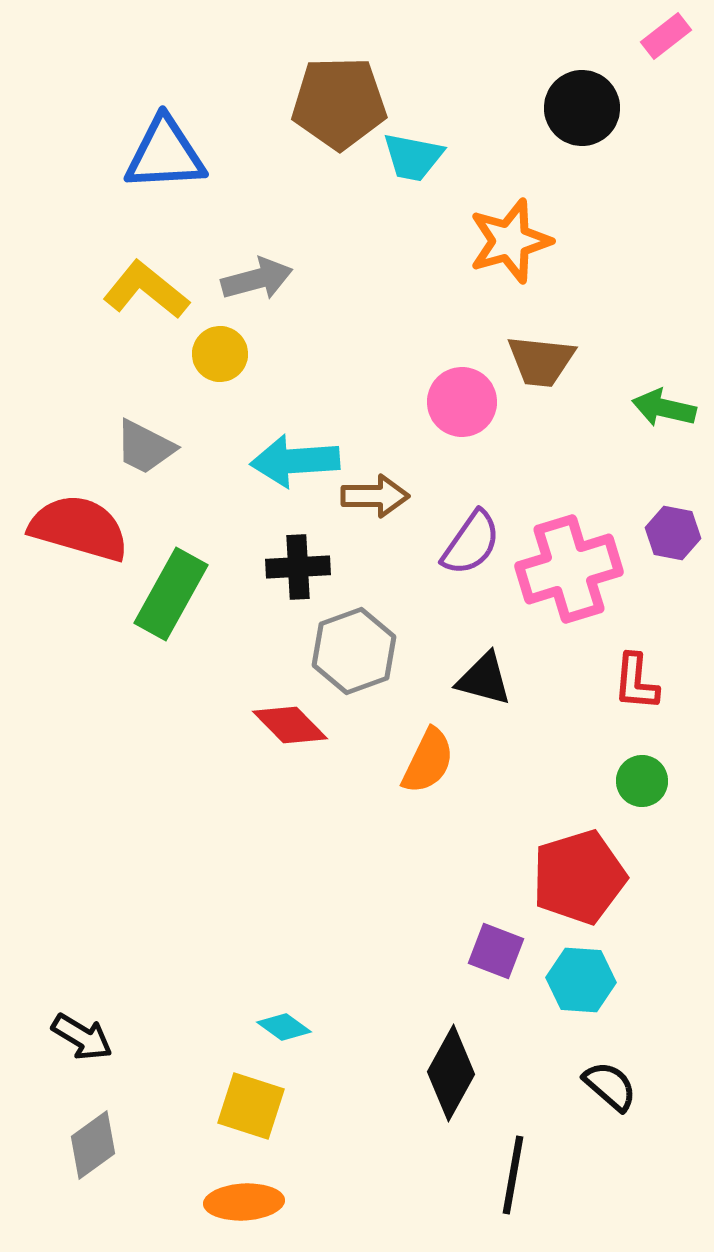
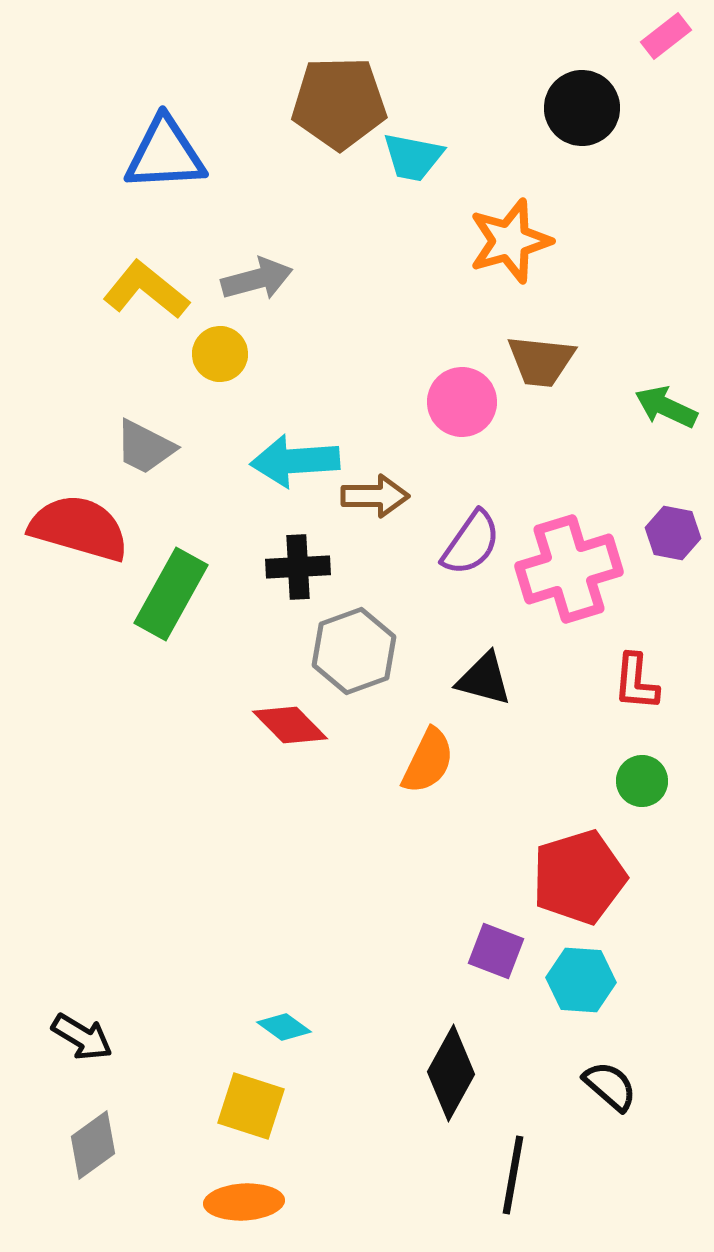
green arrow: moved 2 px right, 1 px up; rotated 12 degrees clockwise
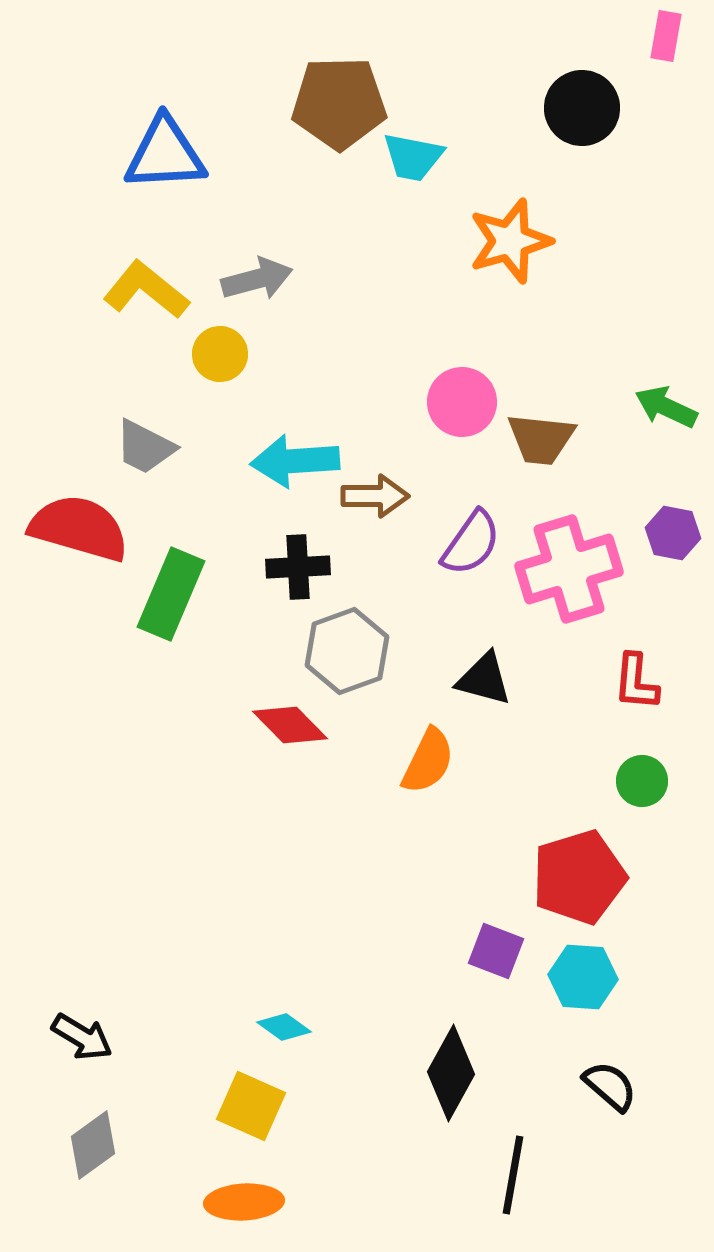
pink rectangle: rotated 42 degrees counterclockwise
brown trapezoid: moved 78 px down
green rectangle: rotated 6 degrees counterclockwise
gray hexagon: moved 7 px left
cyan hexagon: moved 2 px right, 3 px up
yellow square: rotated 6 degrees clockwise
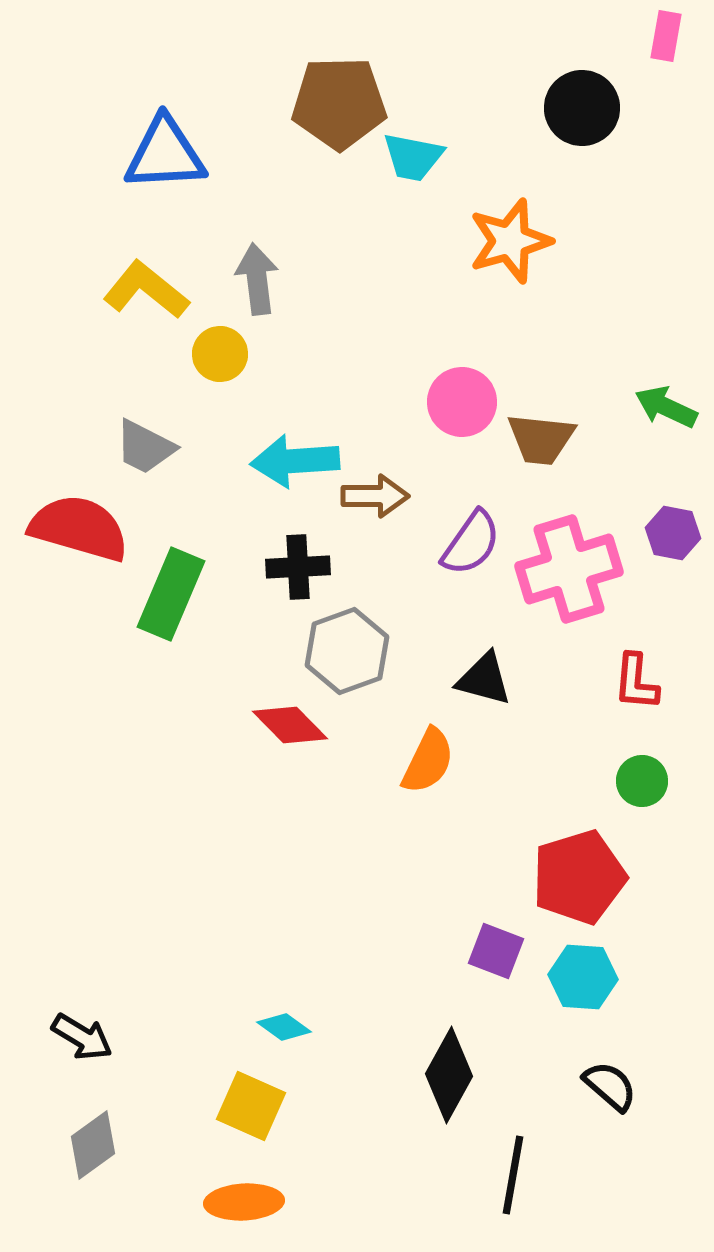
gray arrow: rotated 82 degrees counterclockwise
black diamond: moved 2 px left, 2 px down
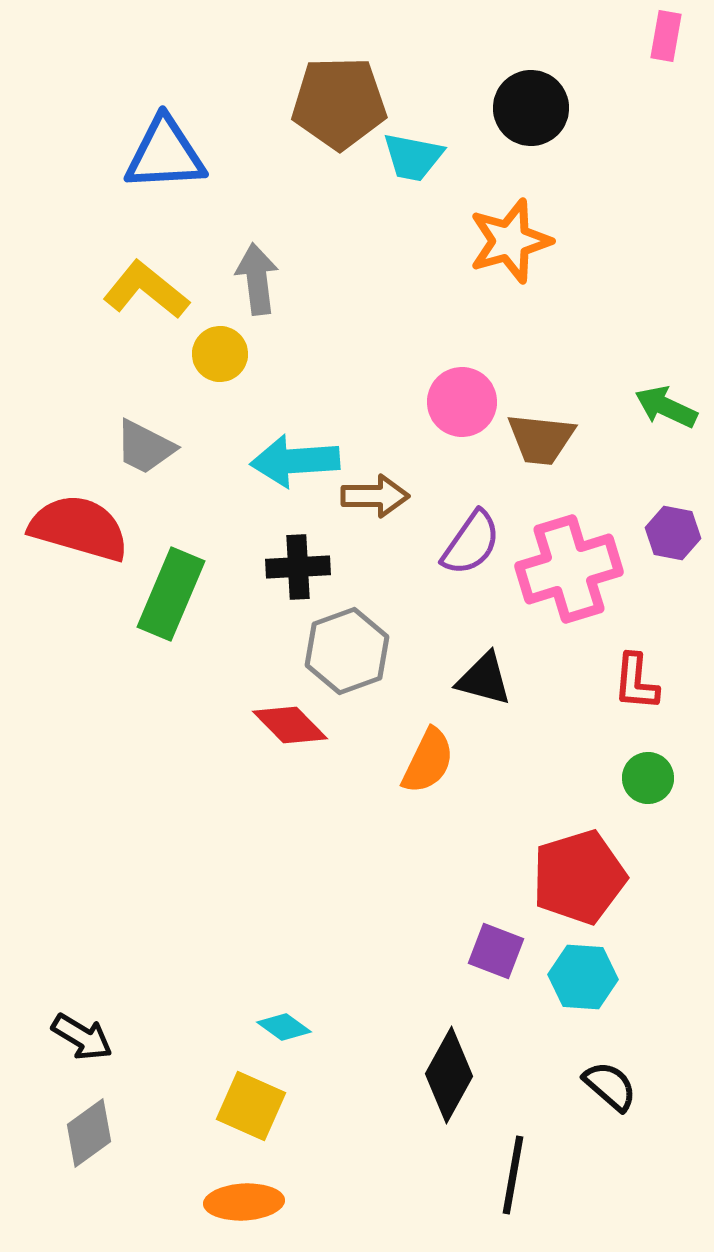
black circle: moved 51 px left
green circle: moved 6 px right, 3 px up
gray diamond: moved 4 px left, 12 px up
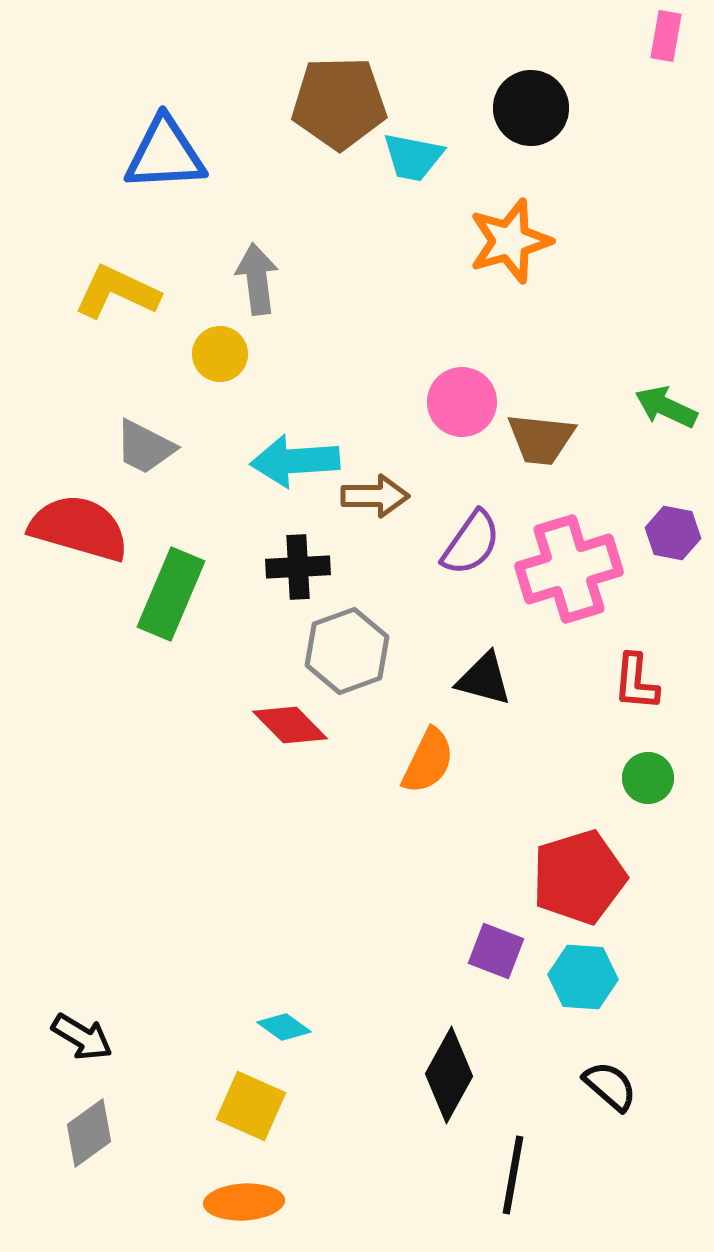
yellow L-shape: moved 29 px left, 2 px down; rotated 14 degrees counterclockwise
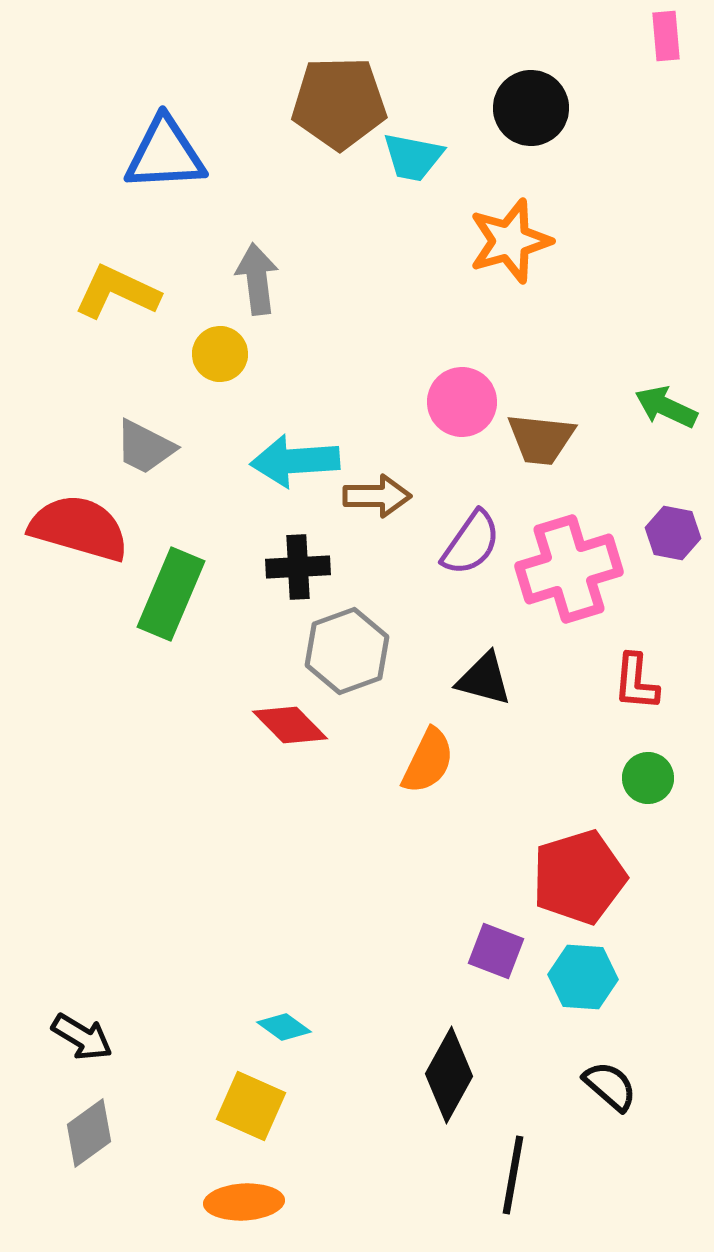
pink rectangle: rotated 15 degrees counterclockwise
brown arrow: moved 2 px right
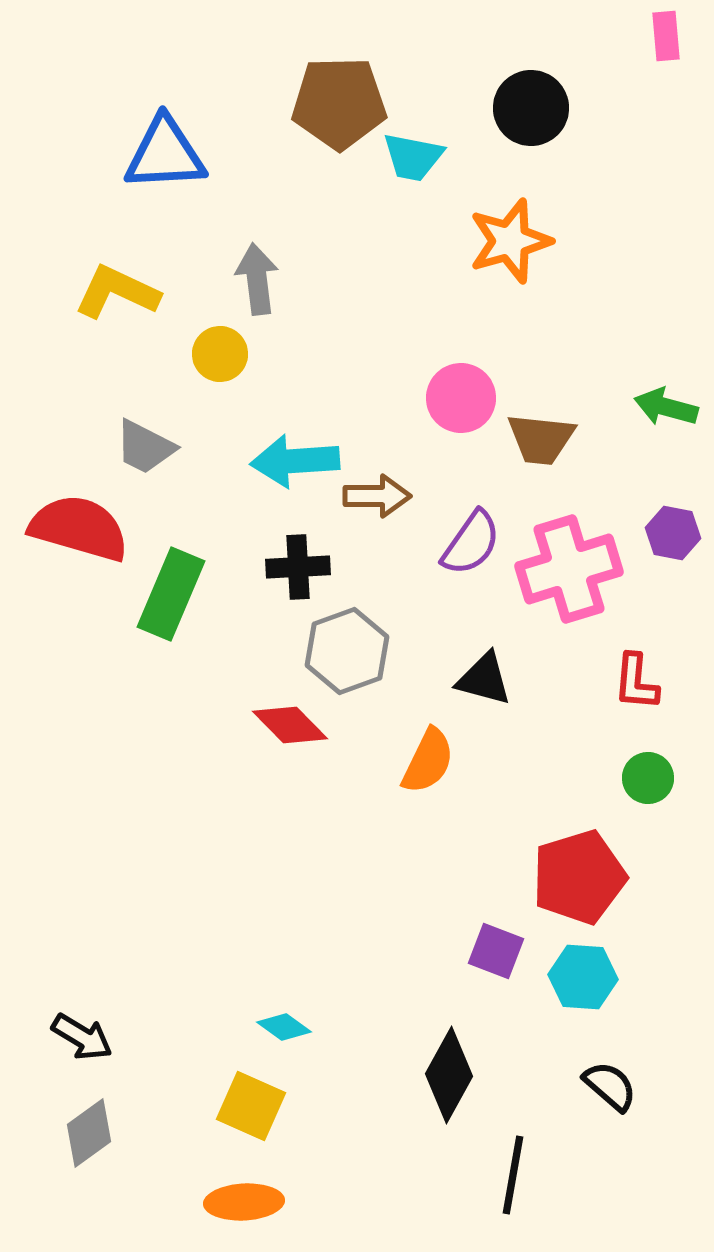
pink circle: moved 1 px left, 4 px up
green arrow: rotated 10 degrees counterclockwise
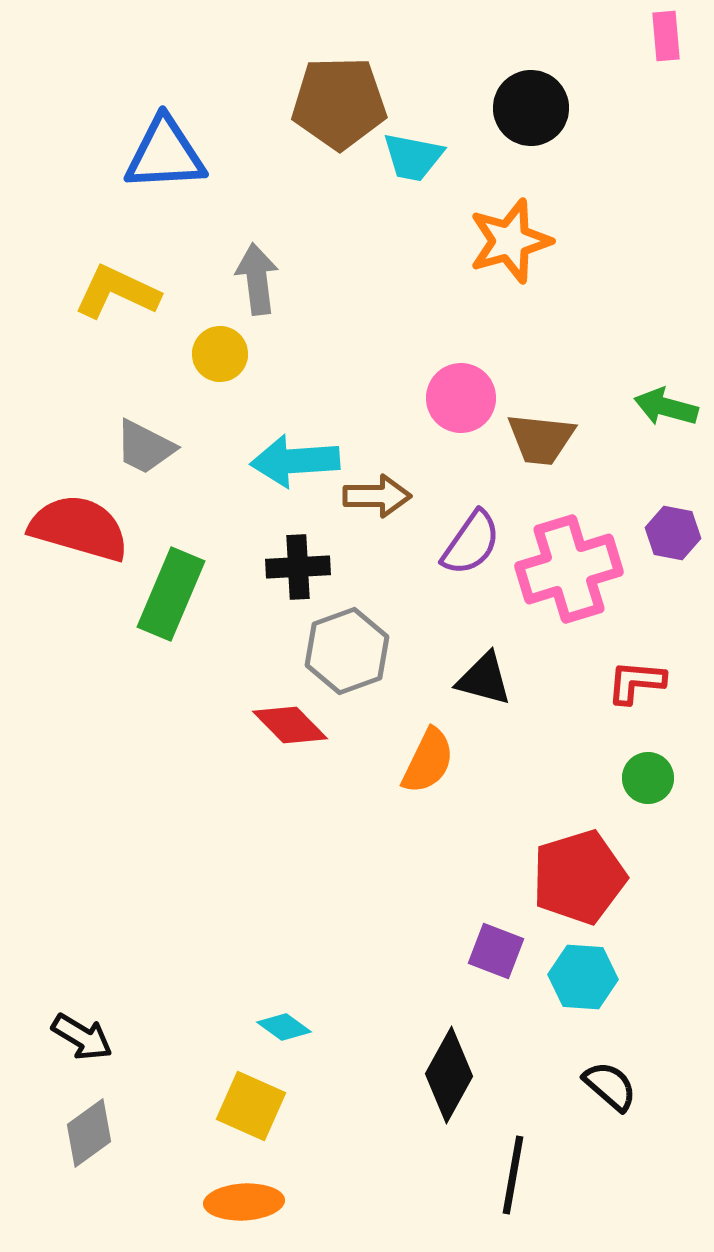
red L-shape: rotated 90 degrees clockwise
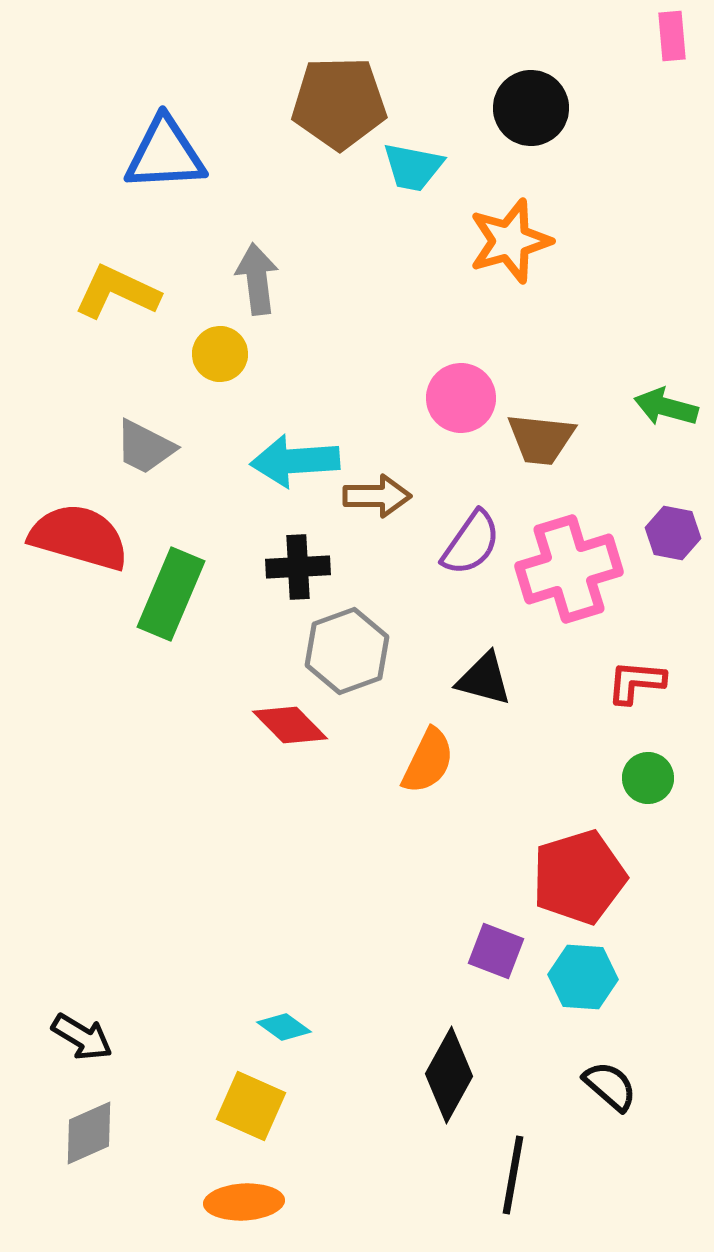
pink rectangle: moved 6 px right
cyan trapezoid: moved 10 px down
red semicircle: moved 9 px down
gray diamond: rotated 12 degrees clockwise
